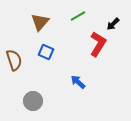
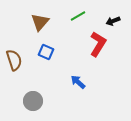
black arrow: moved 3 px up; rotated 24 degrees clockwise
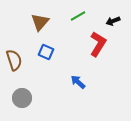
gray circle: moved 11 px left, 3 px up
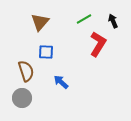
green line: moved 6 px right, 3 px down
black arrow: rotated 88 degrees clockwise
blue square: rotated 21 degrees counterclockwise
brown semicircle: moved 12 px right, 11 px down
blue arrow: moved 17 px left
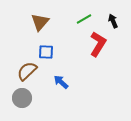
brown semicircle: moved 1 px right; rotated 115 degrees counterclockwise
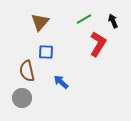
brown semicircle: rotated 60 degrees counterclockwise
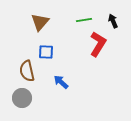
green line: moved 1 px down; rotated 21 degrees clockwise
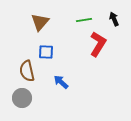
black arrow: moved 1 px right, 2 px up
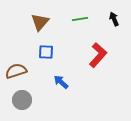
green line: moved 4 px left, 1 px up
red L-shape: moved 11 px down; rotated 10 degrees clockwise
brown semicircle: moved 11 px left; rotated 85 degrees clockwise
gray circle: moved 2 px down
